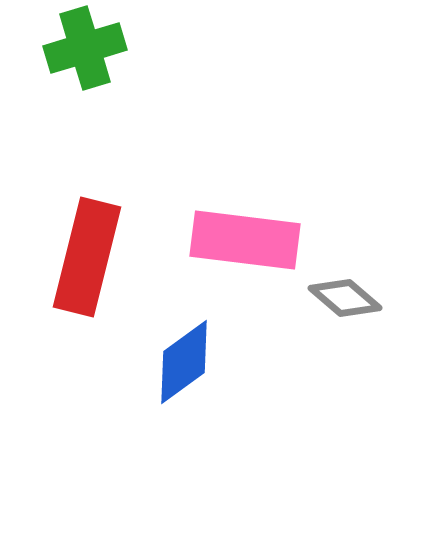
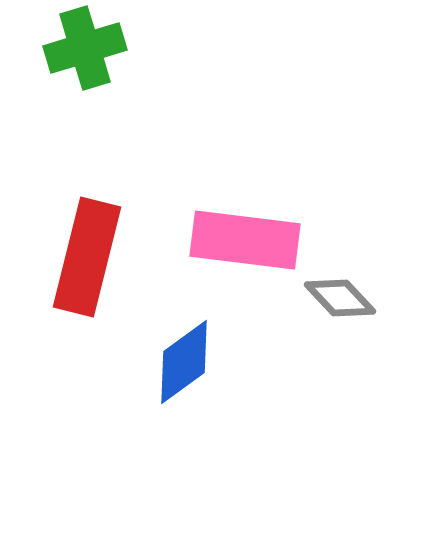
gray diamond: moved 5 px left; rotated 6 degrees clockwise
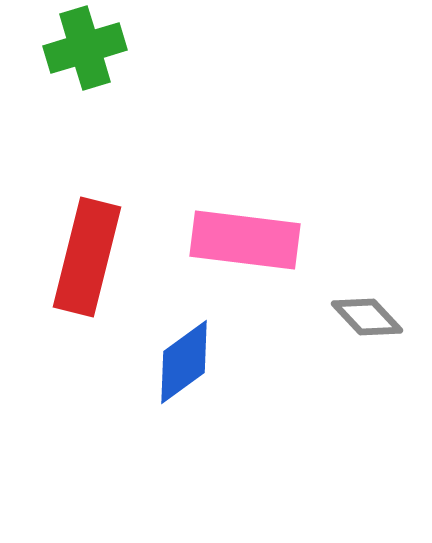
gray diamond: moved 27 px right, 19 px down
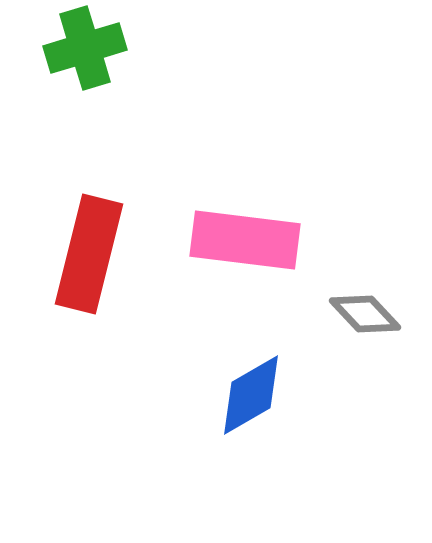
red rectangle: moved 2 px right, 3 px up
gray diamond: moved 2 px left, 3 px up
blue diamond: moved 67 px right, 33 px down; rotated 6 degrees clockwise
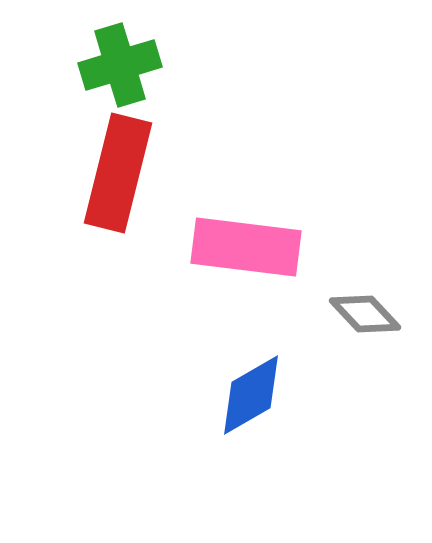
green cross: moved 35 px right, 17 px down
pink rectangle: moved 1 px right, 7 px down
red rectangle: moved 29 px right, 81 px up
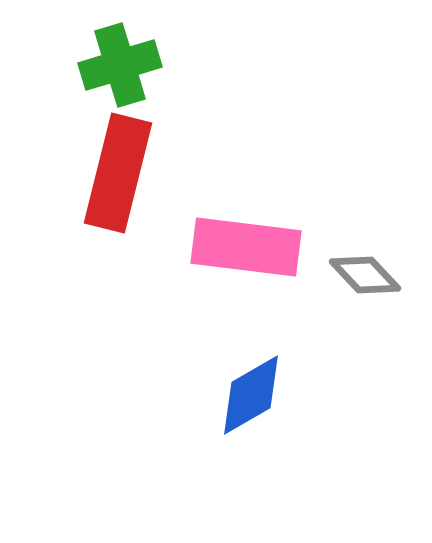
gray diamond: moved 39 px up
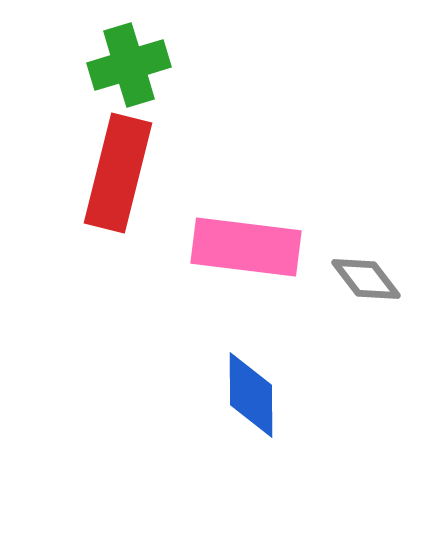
green cross: moved 9 px right
gray diamond: moved 1 px right, 4 px down; rotated 6 degrees clockwise
blue diamond: rotated 60 degrees counterclockwise
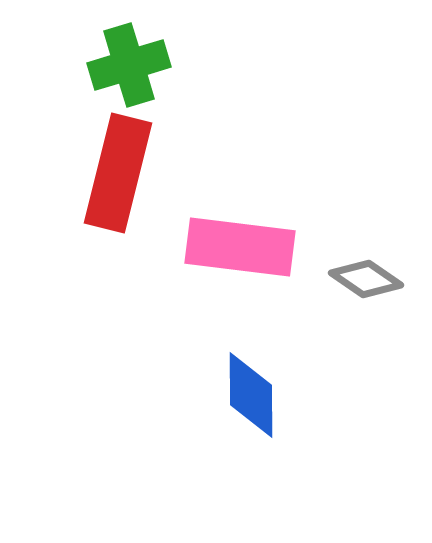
pink rectangle: moved 6 px left
gray diamond: rotated 18 degrees counterclockwise
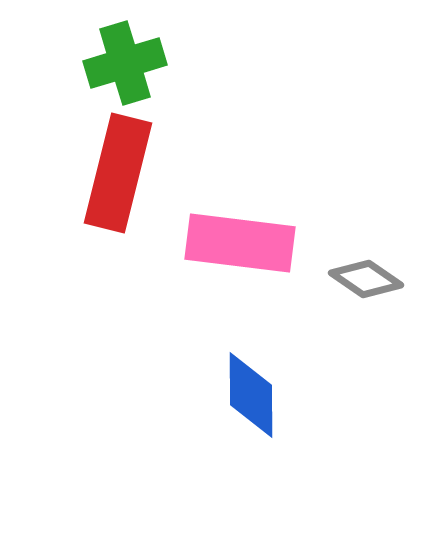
green cross: moved 4 px left, 2 px up
pink rectangle: moved 4 px up
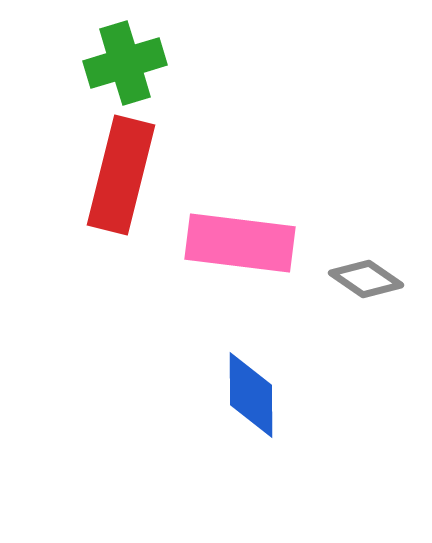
red rectangle: moved 3 px right, 2 px down
